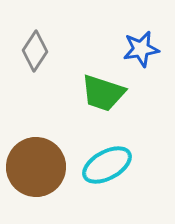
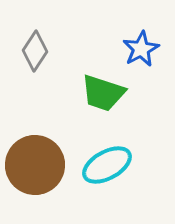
blue star: rotated 18 degrees counterclockwise
brown circle: moved 1 px left, 2 px up
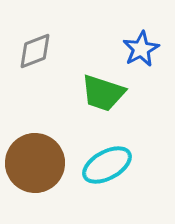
gray diamond: rotated 36 degrees clockwise
brown circle: moved 2 px up
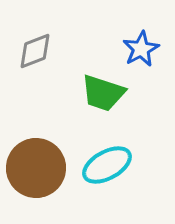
brown circle: moved 1 px right, 5 px down
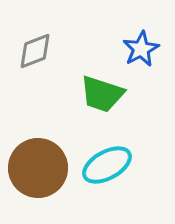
green trapezoid: moved 1 px left, 1 px down
brown circle: moved 2 px right
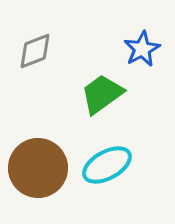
blue star: moved 1 px right
green trapezoid: rotated 126 degrees clockwise
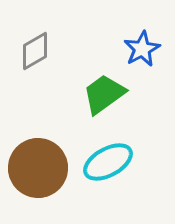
gray diamond: rotated 9 degrees counterclockwise
green trapezoid: moved 2 px right
cyan ellipse: moved 1 px right, 3 px up
